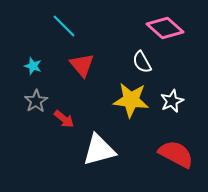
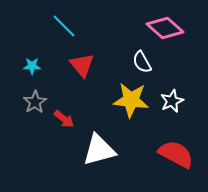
cyan star: moved 1 px left; rotated 18 degrees counterclockwise
gray star: moved 1 px left, 1 px down
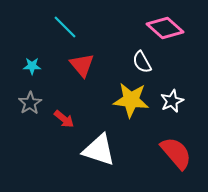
cyan line: moved 1 px right, 1 px down
gray star: moved 5 px left, 1 px down
white triangle: rotated 33 degrees clockwise
red semicircle: moved 1 px up; rotated 21 degrees clockwise
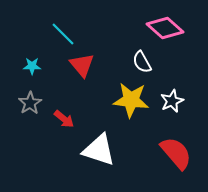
cyan line: moved 2 px left, 7 px down
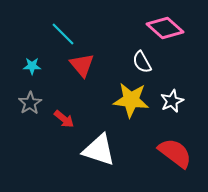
red semicircle: moved 1 px left; rotated 12 degrees counterclockwise
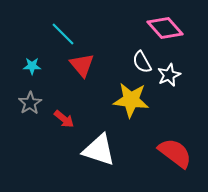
pink diamond: rotated 6 degrees clockwise
white star: moved 3 px left, 26 px up
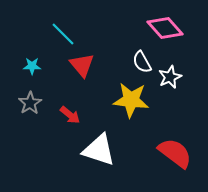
white star: moved 1 px right, 2 px down
red arrow: moved 6 px right, 4 px up
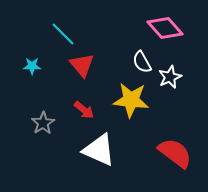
gray star: moved 13 px right, 20 px down
red arrow: moved 14 px right, 5 px up
white triangle: rotated 6 degrees clockwise
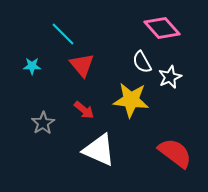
pink diamond: moved 3 px left
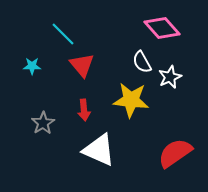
red arrow: rotated 45 degrees clockwise
red semicircle: rotated 72 degrees counterclockwise
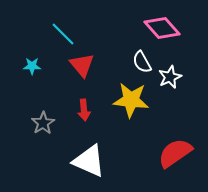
white triangle: moved 10 px left, 11 px down
